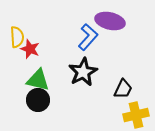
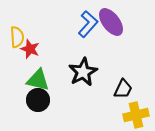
purple ellipse: moved 1 px right, 1 px down; rotated 40 degrees clockwise
blue L-shape: moved 13 px up
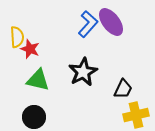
black circle: moved 4 px left, 17 px down
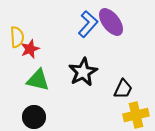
red star: rotated 30 degrees clockwise
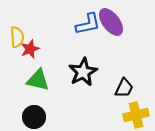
blue L-shape: rotated 36 degrees clockwise
black trapezoid: moved 1 px right, 1 px up
